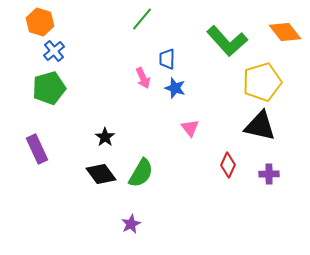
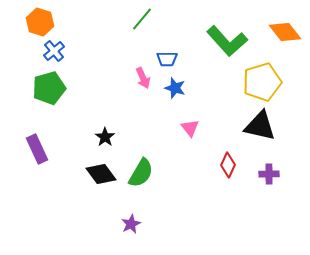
blue trapezoid: rotated 90 degrees counterclockwise
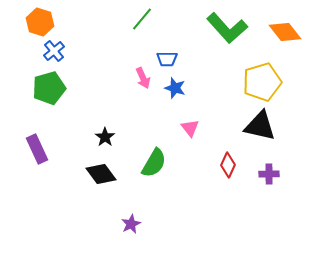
green L-shape: moved 13 px up
green semicircle: moved 13 px right, 10 px up
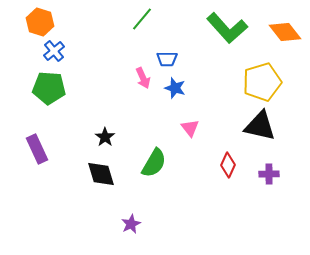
green pentagon: rotated 20 degrees clockwise
black diamond: rotated 20 degrees clockwise
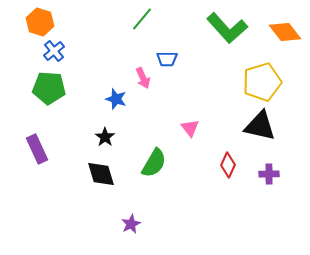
blue star: moved 59 px left, 11 px down
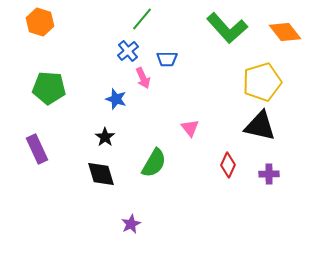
blue cross: moved 74 px right
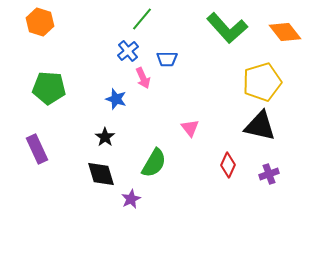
purple cross: rotated 18 degrees counterclockwise
purple star: moved 25 px up
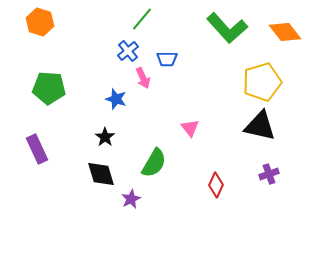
red diamond: moved 12 px left, 20 px down
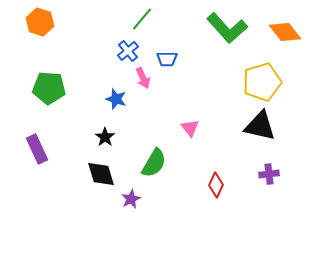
purple cross: rotated 12 degrees clockwise
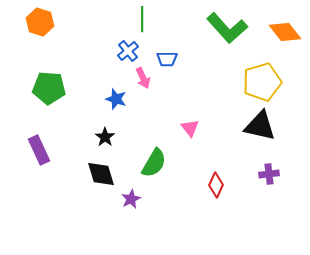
green line: rotated 40 degrees counterclockwise
purple rectangle: moved 2 px right, 1 px down
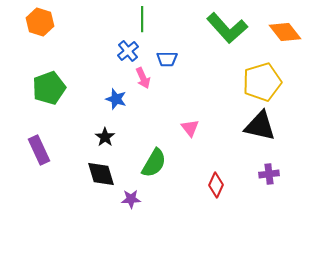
green pentagon: rotated 24 degrees counterclockwise
purple star: rotated 24 degrees clockwise
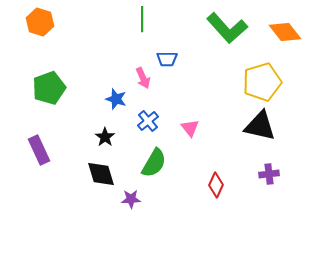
blue cross: moved 20 px right, 70 px down
